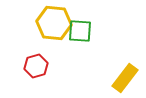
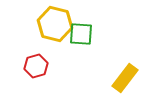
yellow hexagon: moved 1 px right, 1 px down; rotated 8 degrees clockwise
green square: moved 1 px right, 3 px down
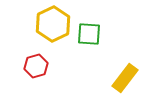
yellow hexagon: moved 2 px left; rotated 20 degrees clockwise
green square: moved 8 px right
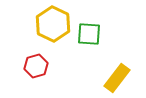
yellow hexagon: rotated 8 degrees counterclockwise
yellow rectangle: moved 8 px left
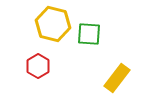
yellow hexagon: rotated 12 degrees counterclockwise
red hexagon: moved 2 px right; rotated 15 degrees counterclockwise
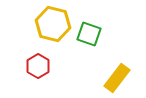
green square: rotated 15 degrees clockwise
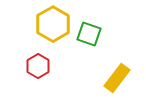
yellow hexagon: rotated 16 degrees clockwise
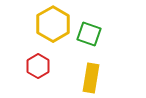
yellow rectangle: moved 26 px left; rotated 28 degrees counterclockwise
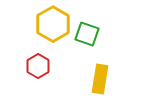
green square: moved 2 px left
yellow rectangle: moved 9 px right, 1 px down
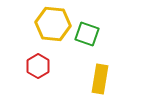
yellow hexagon: rotated 24 degrees counterclockwise
